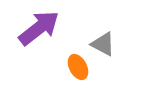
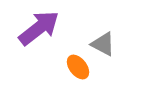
orange ellipse: rotated 10 degrees counterclockwise
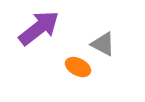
orange ellipse: rotated 25 degrees counterclockwise
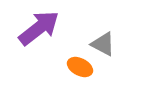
orange ellipse: moved 2 px right
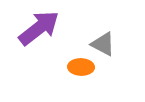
orange ellipse: moved 1 px right; rotated 25 degrees counterclockwise
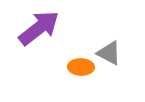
gray triangle: moved 6 px right, 9 px down
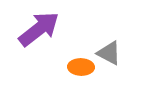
purple arrow: moved 1 px down
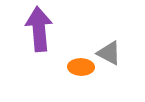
purple arrow: rotated 57 degrees counterclockwise
